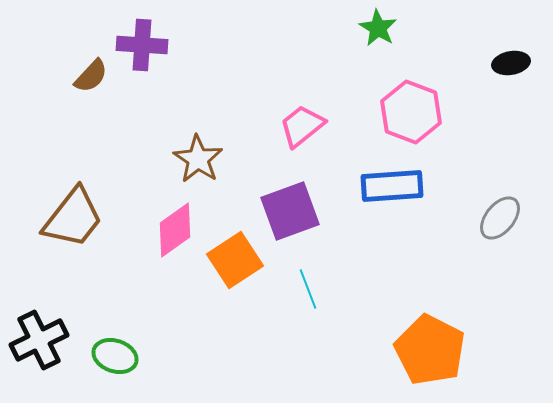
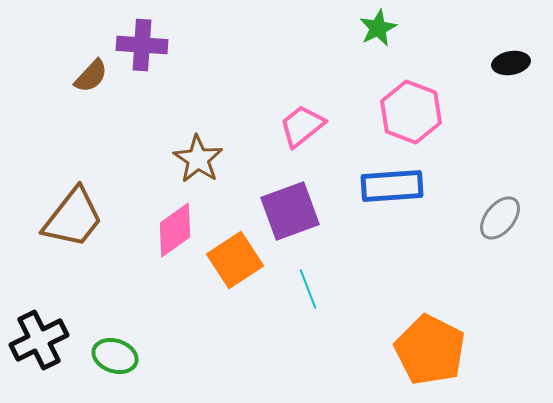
green star: rotated 15 degrees clockwise
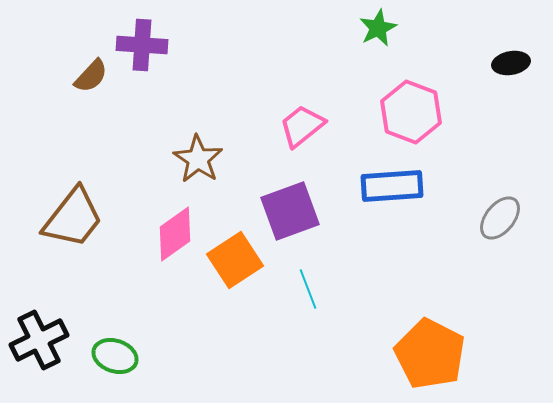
pink diamond: moved 4 px down
orange pentagon: moved 4 px down
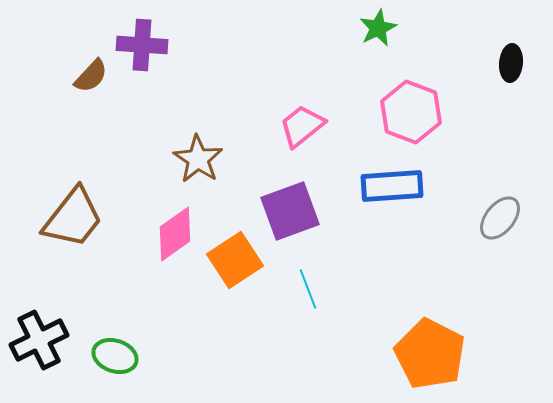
black ellipse: rotated 75 degrees counterclockwise
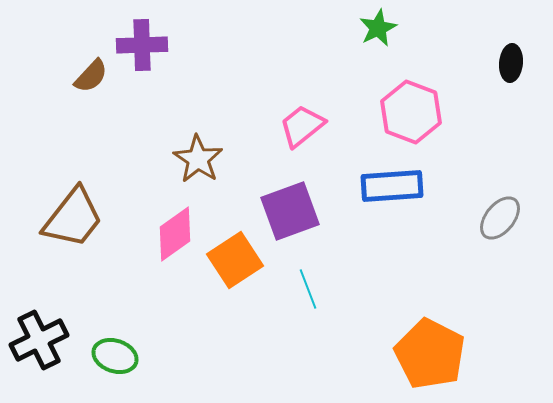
purple cross: rotated 6 degrees counterclockwise
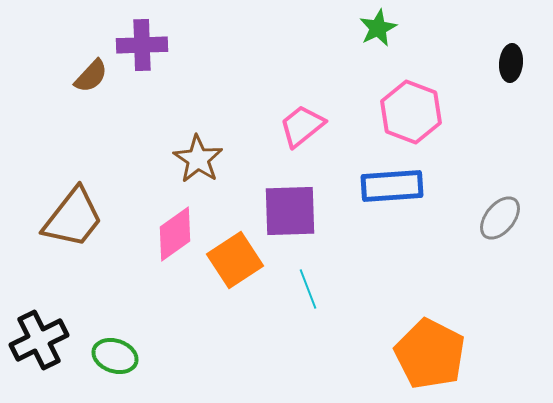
purple square: rotated 18 degrees clockwise
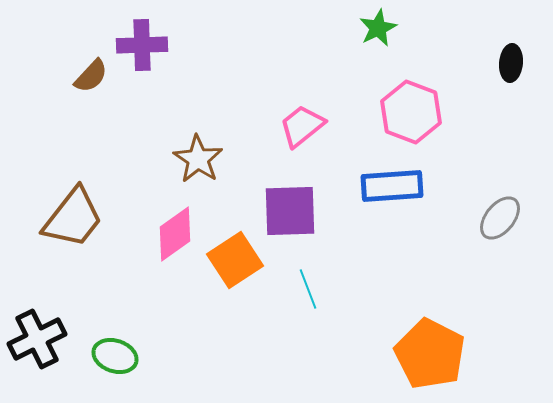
black cross: moved 2 px left, 1 px up
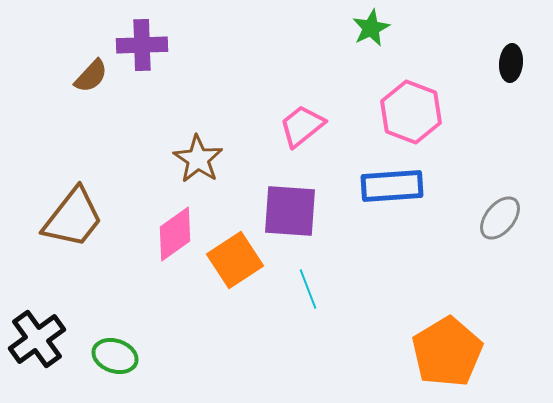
green star: moved 7 px left
purple square: rotated 6 degrees clockwise
black cross: rotated 10 degrees counterclockwise
orange pentagon: moved 17 px right, 2 px up; rotated 14 degrees clockwise
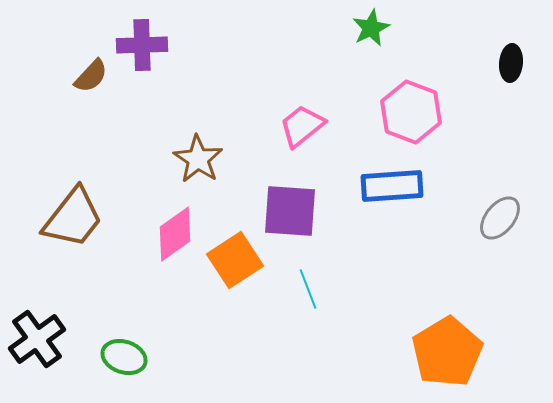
green ellipse: moved 9 px right, 1 px down
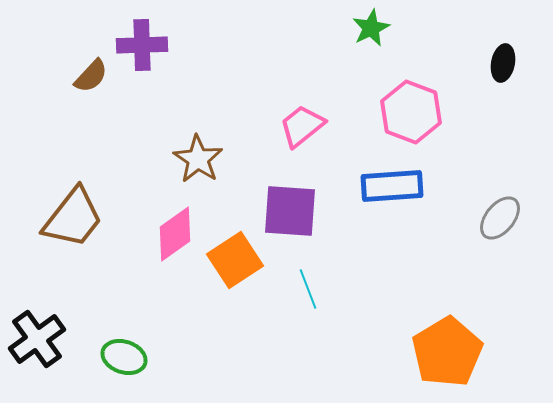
black ellipse: moved 8 px left; rotated 6 degrees clockwise
